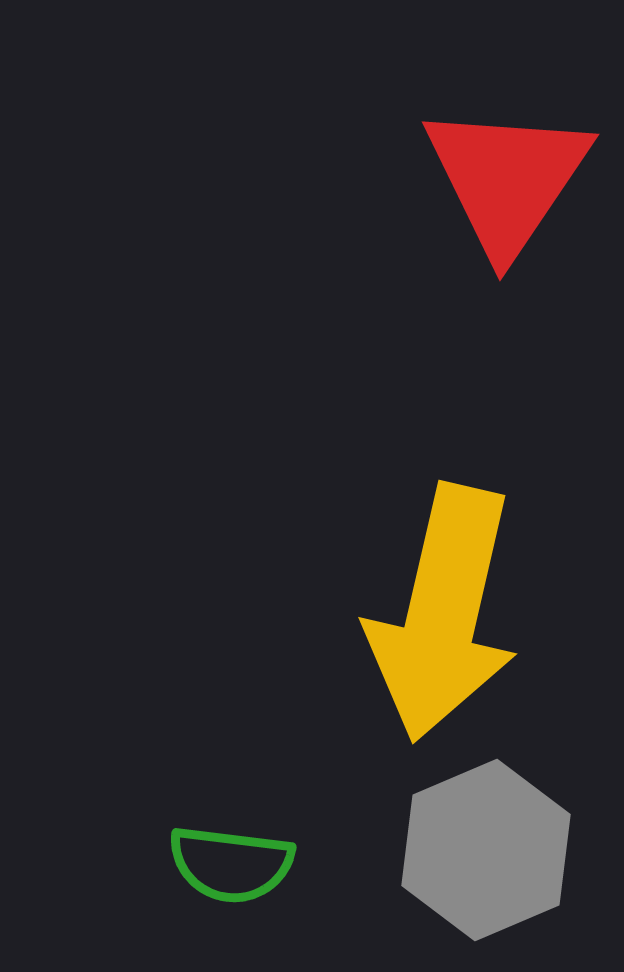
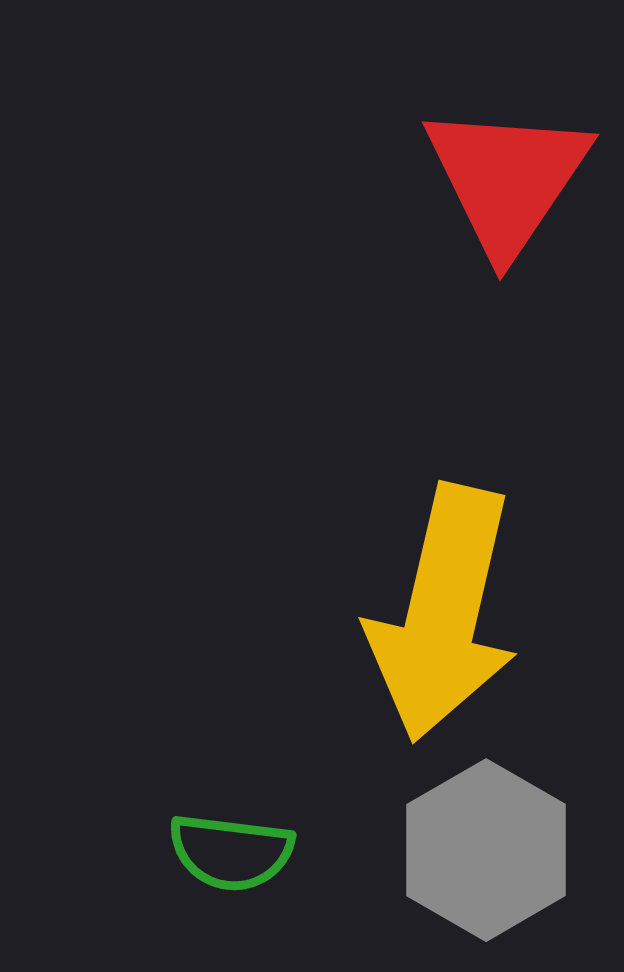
gray hexagon: rotated 7 degrees counterclockwise
green semicircle: moved 12 px up
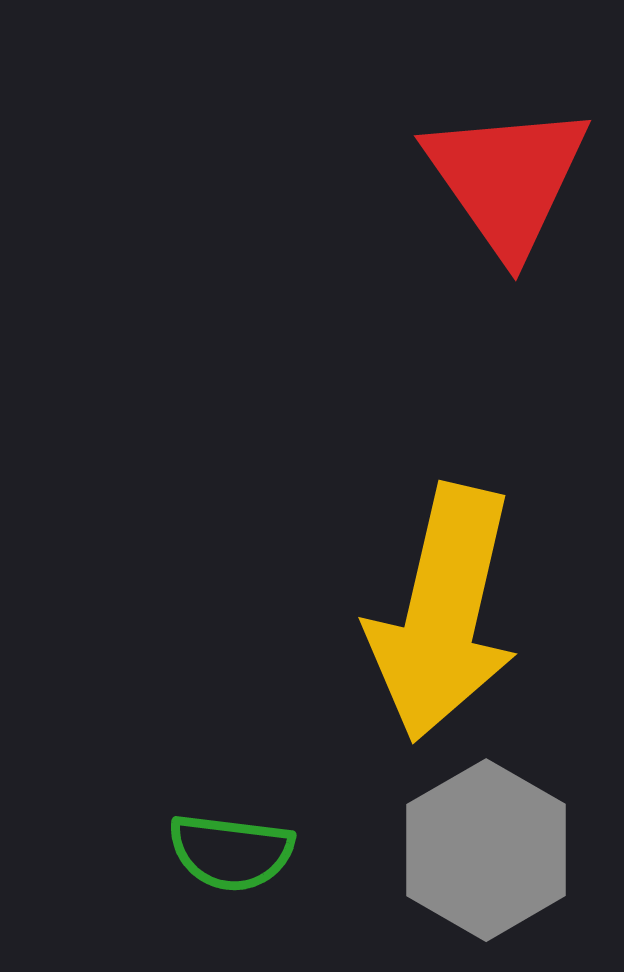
red triangle: rotated 9 degrees counterclockwise
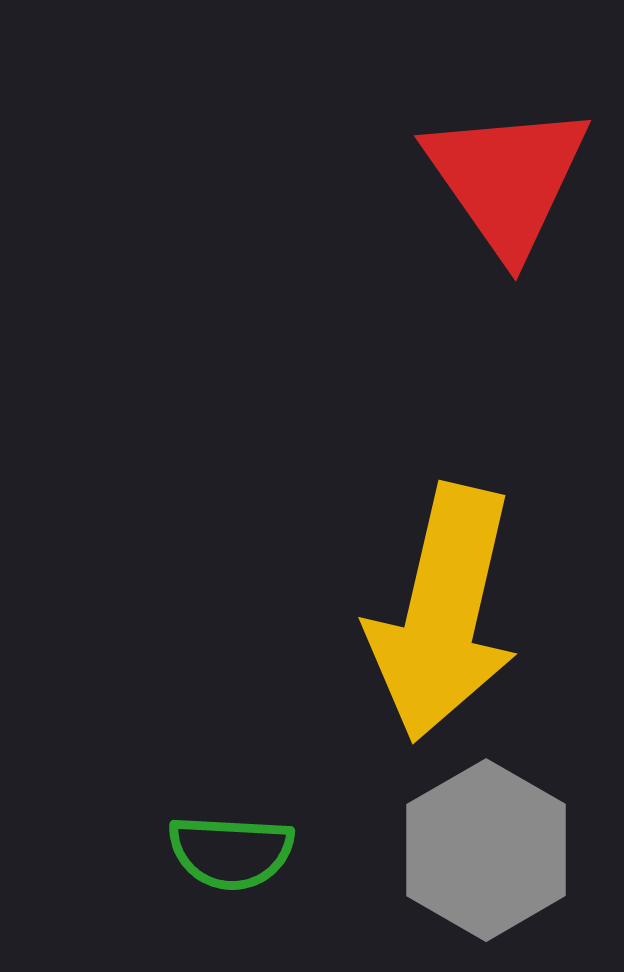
green semicircle: rotated 4 degrees counterclockwise
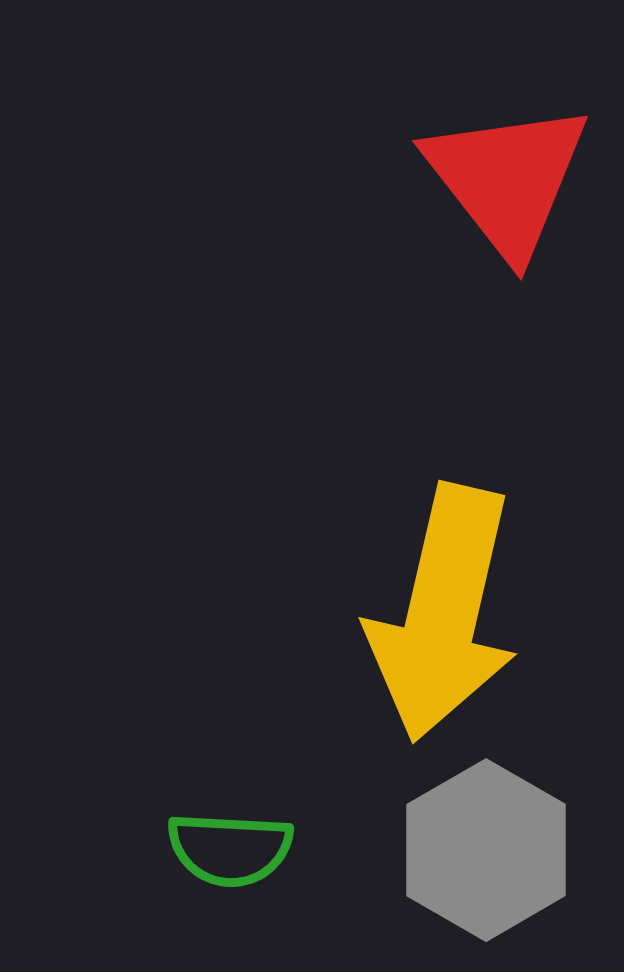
red triangle: rotated 3 degrees counterclockwise
green semicircle: moved 1 px left, 3 px up
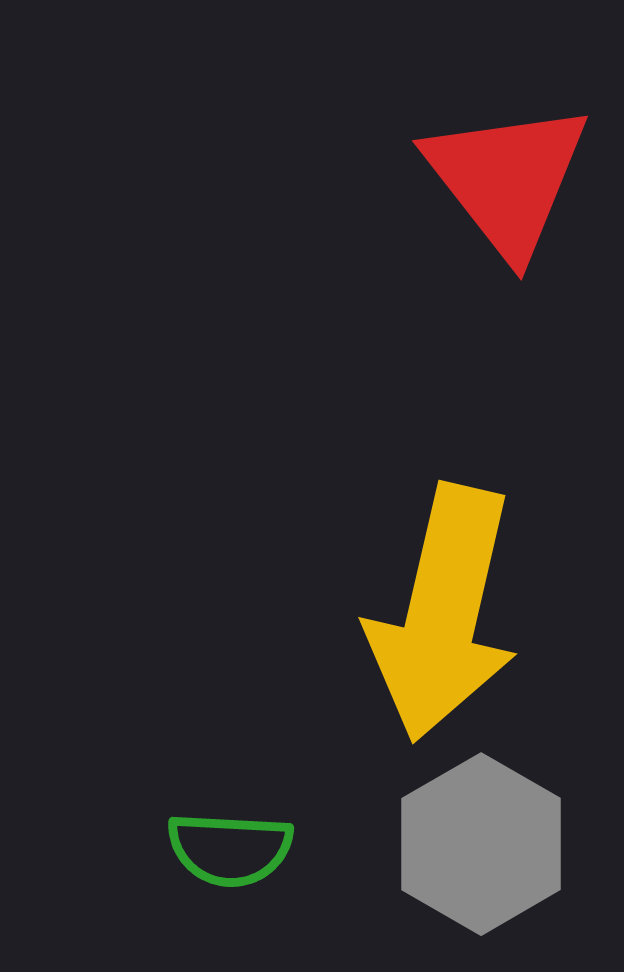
gray hexagon: moved 5 px left, 6 px up
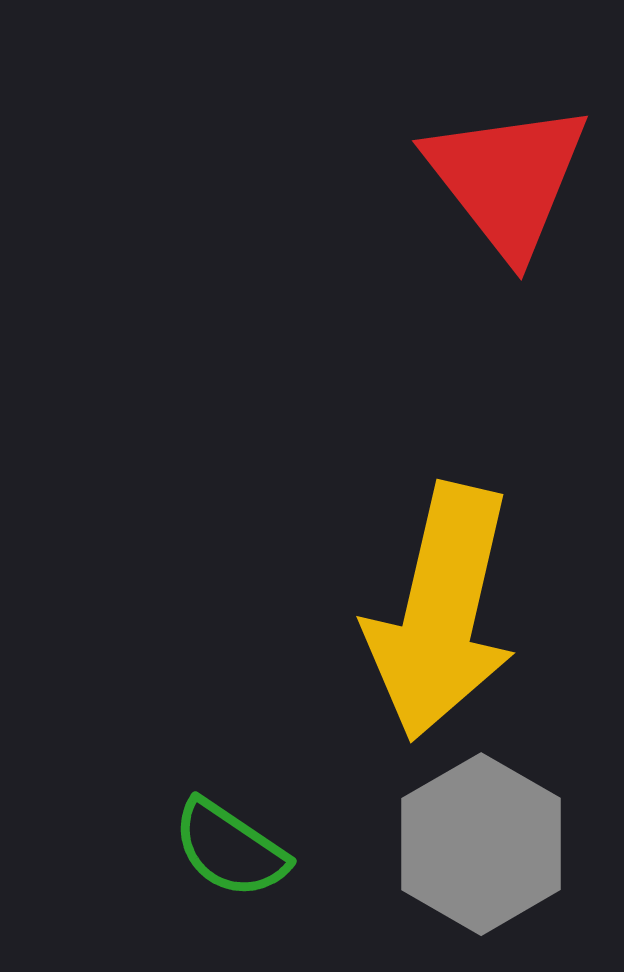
yellow arrow: moved 2 px left, 1 px up
green semicircle: rotated 31 degrees clockwise
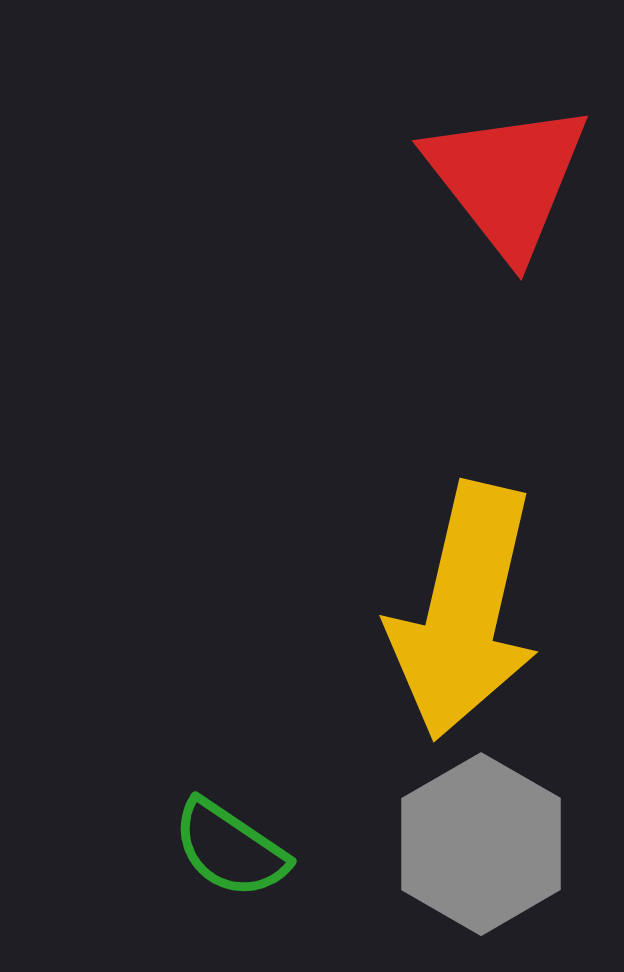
yellow arrow: moved 23 px right, 1 px up
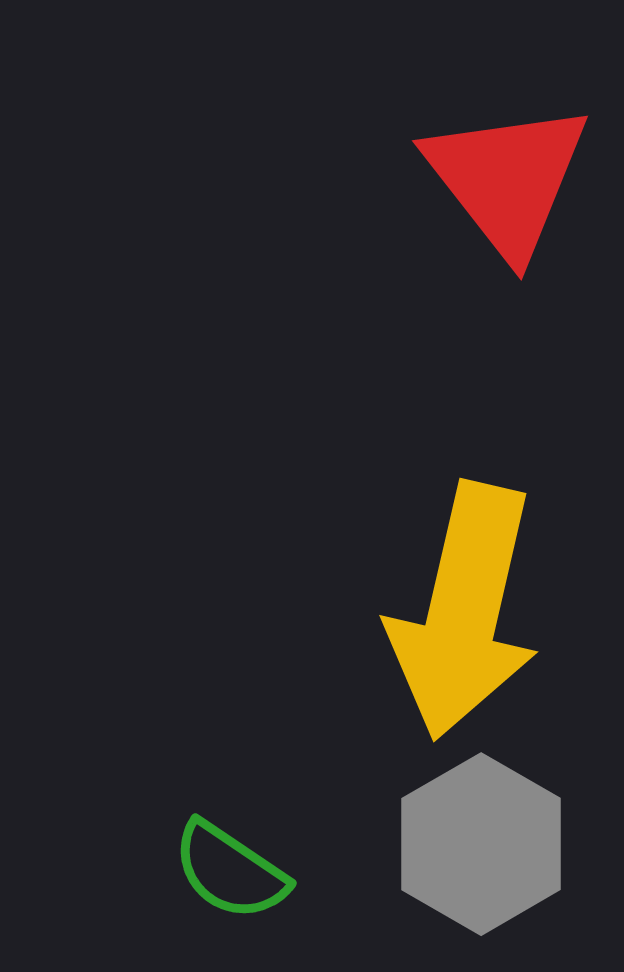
green semicircle: moved 22 px down
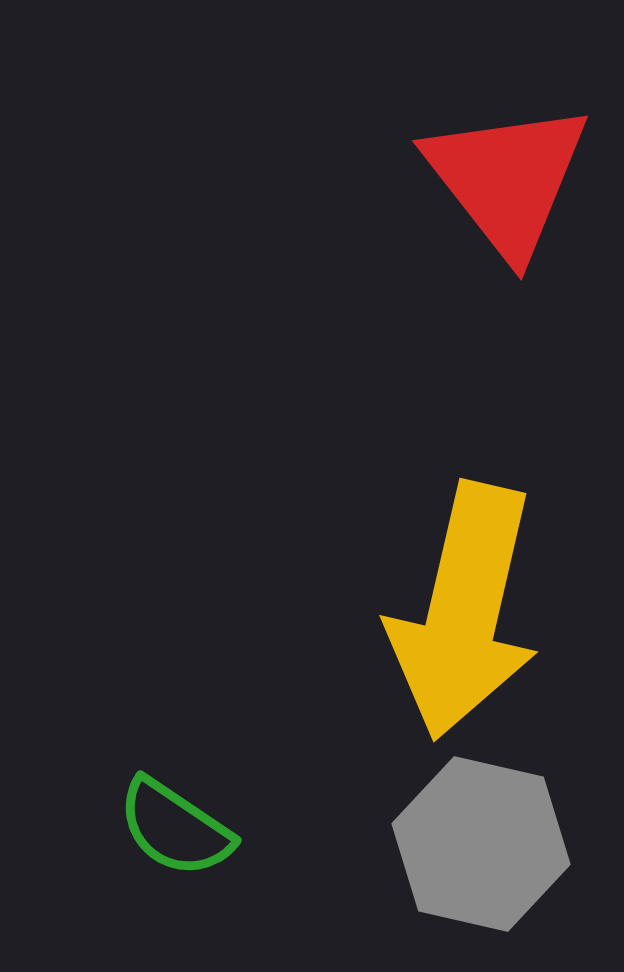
gray hexagon: rotated 17 degrees counterclockwise
green semicircle: moved 55 px left, 43 px up
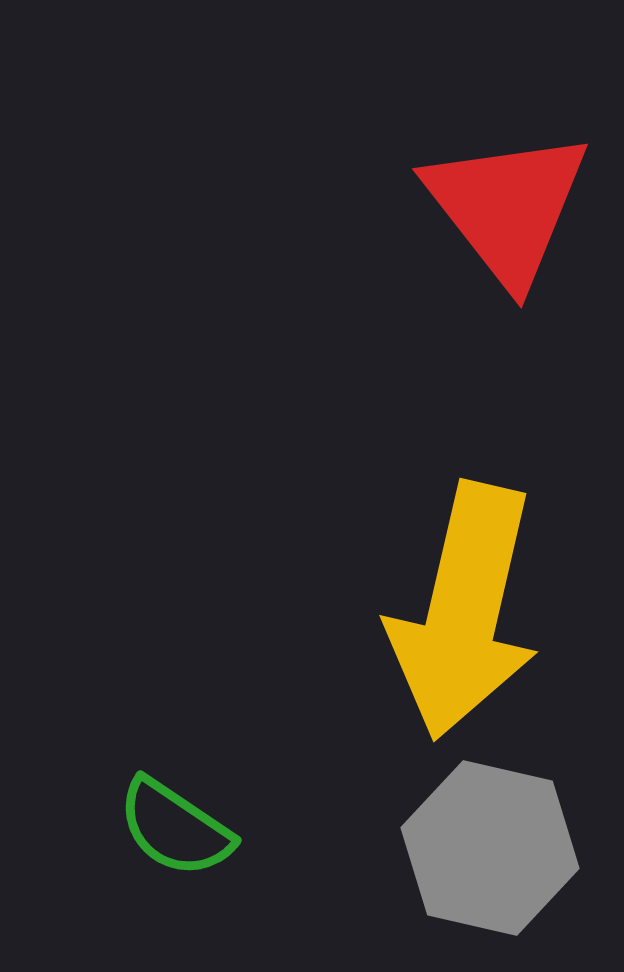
red triangle: moved 28 px down
gray hexagon: moved 9 px right, 4 px down
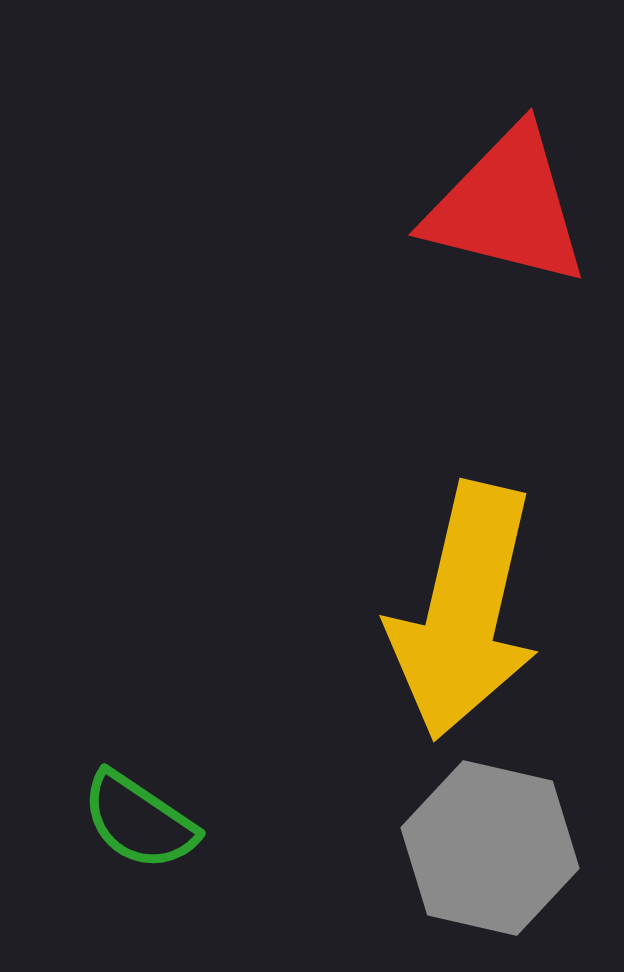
red triangle: rotated 38 degrees counterclockwise
green semicircle: moved 36 px left, 7 px up
